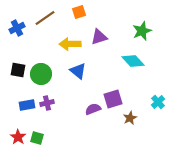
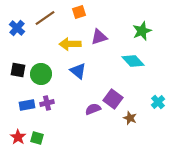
blue cross: rotated 21 degrees counterclockwise
purple square: rotated 36 degrees counterclockwise
brown star: rotated 24 degrees counterclockwise
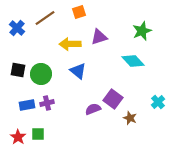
green square: moved 1 px right, 4 px up; rotated 16 degrees counterclockwise
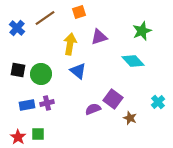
yellow arrow: rotated 100 degrees clockwise
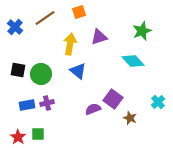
blue cross: moved 2 px left, 1 px up
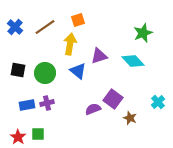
orange square: moved 1 px left, 8 px down
brown line: moved 9 px down
green star: moved 1 px right, 2 px down
purple triangle: moved 19 px down
green circle: moved 4 px right, 1 px up
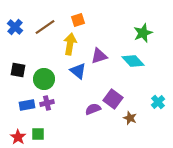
green circle: moved 1 px left, 6 px down
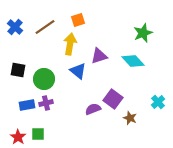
purple cross: moved 1 px left
